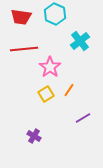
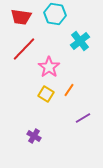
cyan hexagon: rotated 15 degrees counterclockwise
red line: rotated 40 degrees counterclockwise
pink star: moved 1 px left
yellow square: rotated 28 degrees counterclockwise
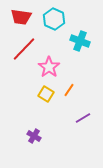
cyan hexagon: moved 1 px left, 5 px down; rotated 15 degrees clockwise
cyan cross: rotated 30 degrees counterclockwise
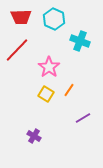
red trapezoid: rotated 10 degrees counterclockwise
red line: moved 7 px left, 1 px down
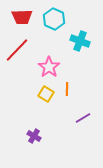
red trapezoid: moved 1 px right
orange line: moved 2 px left, 1 px up; rotated 32 degrees counterclockwise
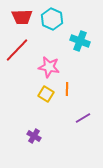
cyan hexagon: moved 2 px left
pink star: rotated 25 degrees counterclockwise
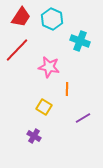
red trapezoid: moved 1 px left; rotated 55 degrees counterclockwise
yellow square: moved 2 px left, 13 px down
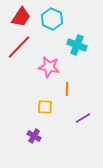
cyan cross: moved 3 px left, 4 px down
red line: moved 2 px right, 3 px up
yellow square: moved 1 px right; rotated 28 degrees counterclockwise
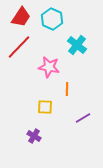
cyan cross: rotated 18 degrees clockwise
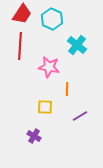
red trapezoid: moved 1 px right, 3 px up
red line: moved 1 px right, 1 px up; rotated 40 degrees counterclockwise
purple line: moved 3 px left, 2 px up
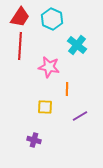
red trapezoid: moved 2 px left, 3 px down
purple cross: moved 4 px down; rotated 16 degrees counterclockwise
